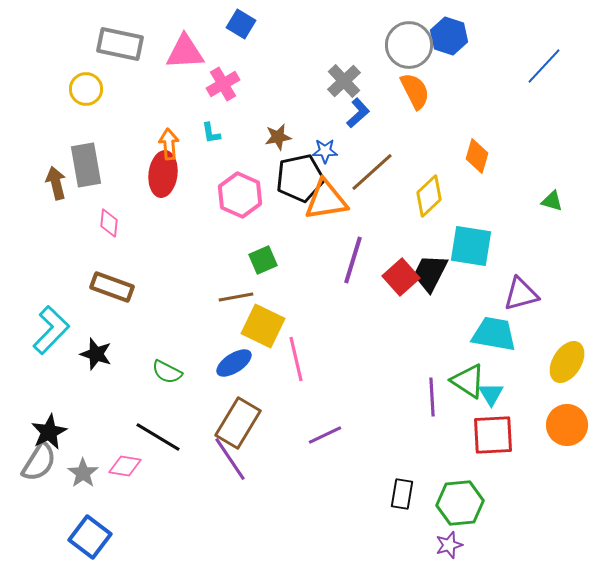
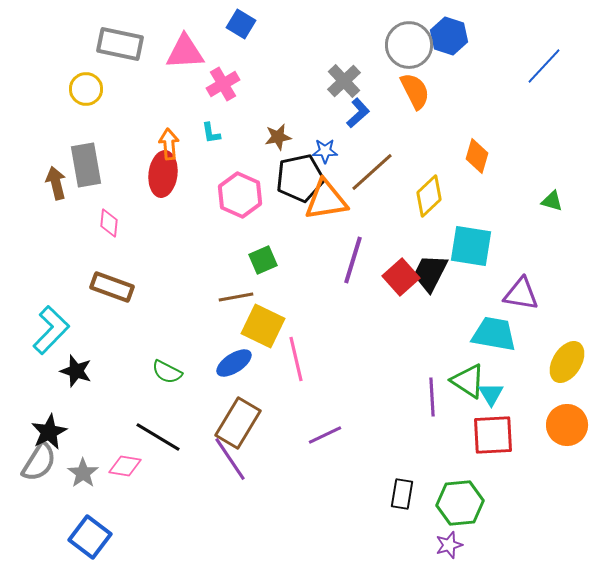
purple triangle at (521, 294): rotated 24 degrees clockwise
black star at (96, 354): moved 20 px left, 17 px down
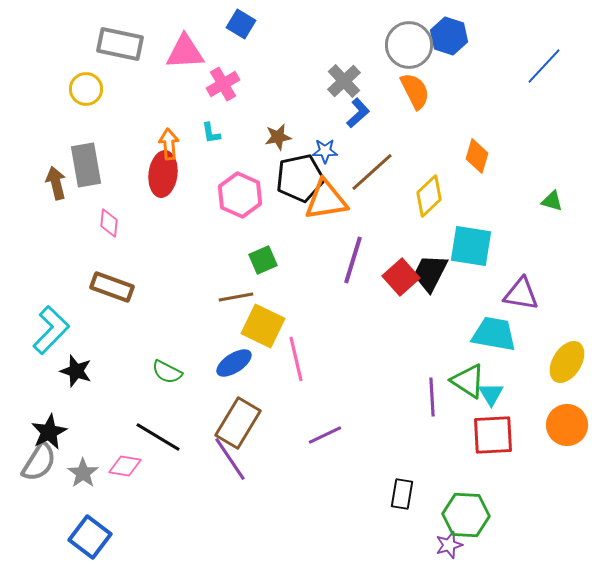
green hexagon at (460, 503): moved 6 px right, 12 px down; rotated 9 degrees clockwise
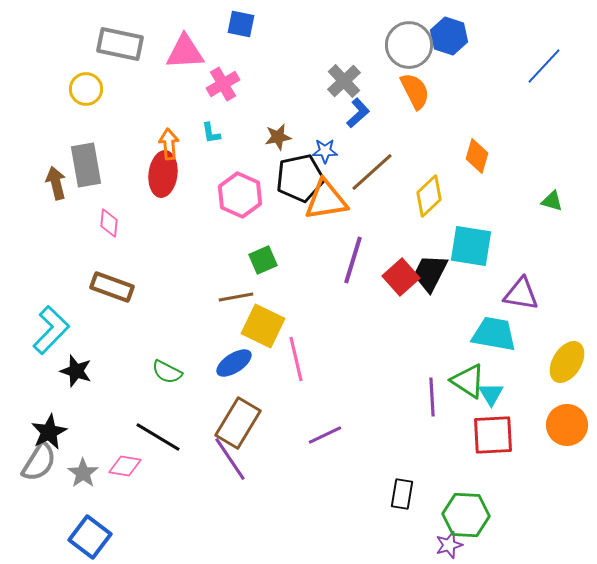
blue square at (241, 24): rotated 20 degrees counterclockwise
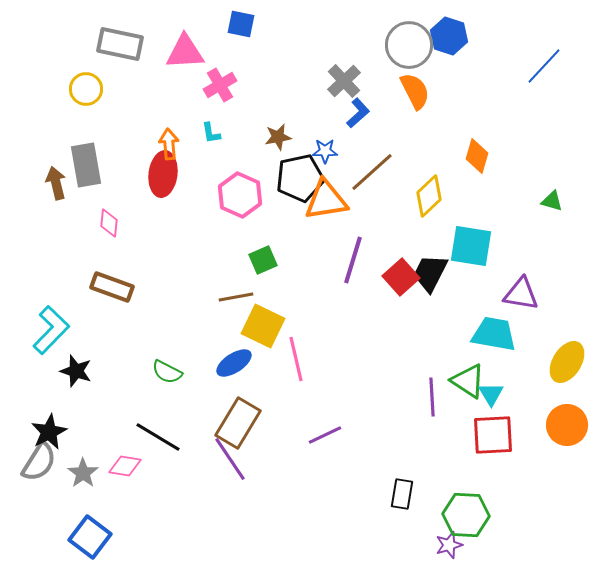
pink cross at (223, 84): moved 3 px left, 1 px down
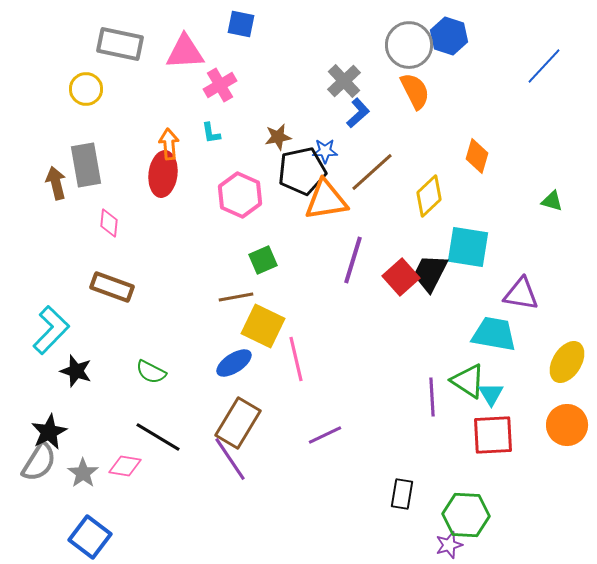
black pentagon at (300, 178): moved 2 px right, 7 px up
cyan square at (471, 246): moved 3 px left, 1 px down
green semicircle at (167, 372): moved 16 px left
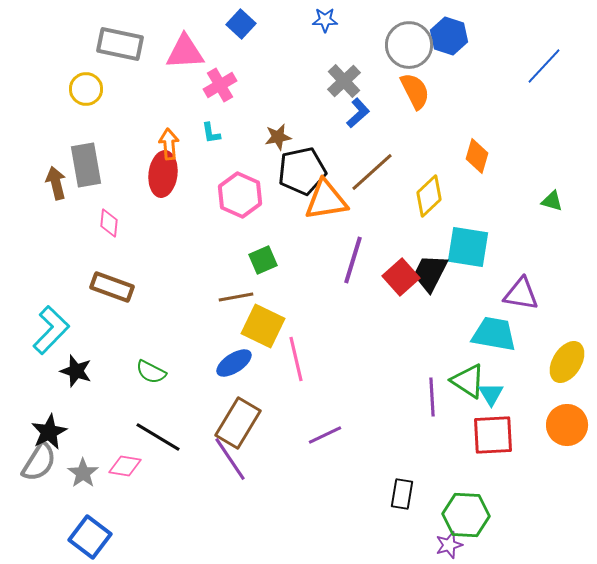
blue square at (241, 24): rotated 32 degrees clockwise
blue star at (325, 151): moved 131 px up
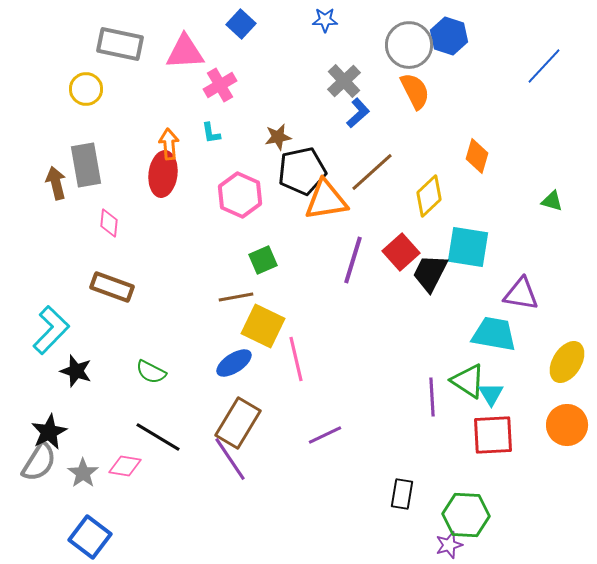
red square at (401, 277): moved 25 px up
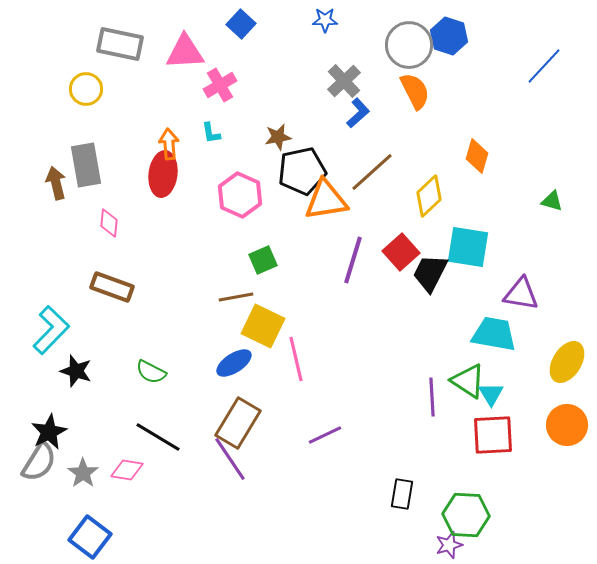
pink diamond at (125, 466): moved 2 px right, 4 px down
